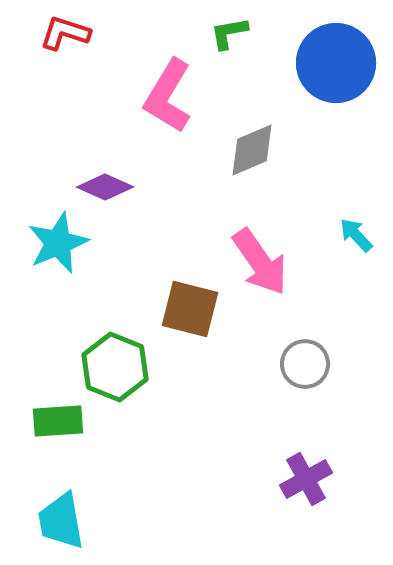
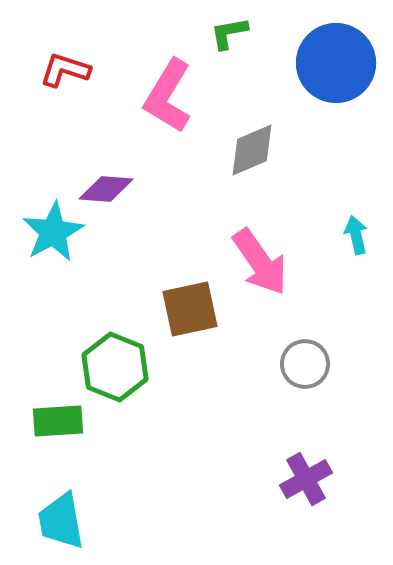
red L-shape: moved 37 px down
purple diamond: moved 1 px right, 2 px down; rotated 20 degrees counterclockwise
cyan arrow: rotated 30 degrees clockwise
cyan star: moved 5 px left, 11 px up; rotated 6 degrees counterclockwise
brown square: rotated 26 degrees counterclockwise
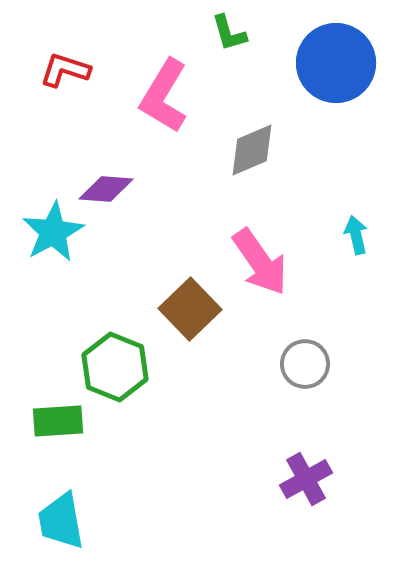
green L-shape: rotated 96 degrees counterclockwise
pink L-shape: moved 4 px left
brown square: rotated 32 degrees counterclockwise
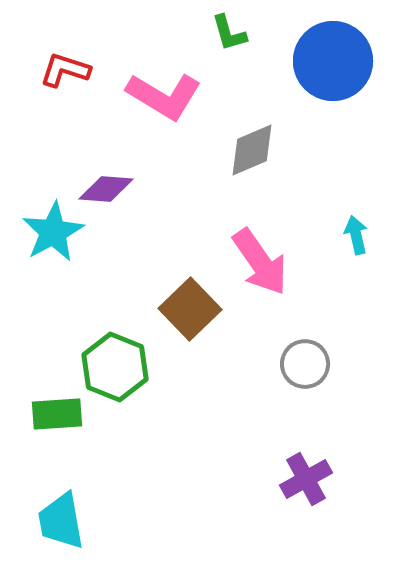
blue circle: moved 3 px left, 2 px up
pink L-shape: rotated 90 degrees counterclockwise
green rectangle: moved 1 px left, 7 px up
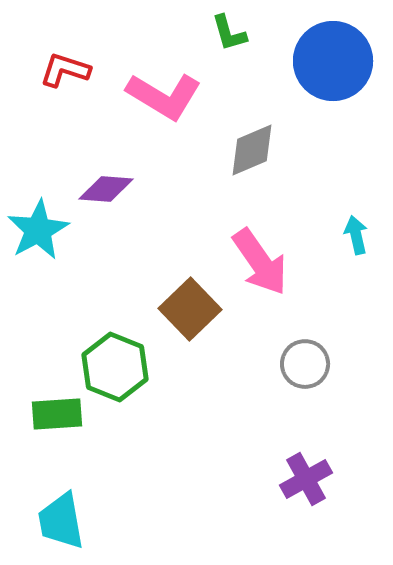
cyan star: moved 15 px left, 2 px up
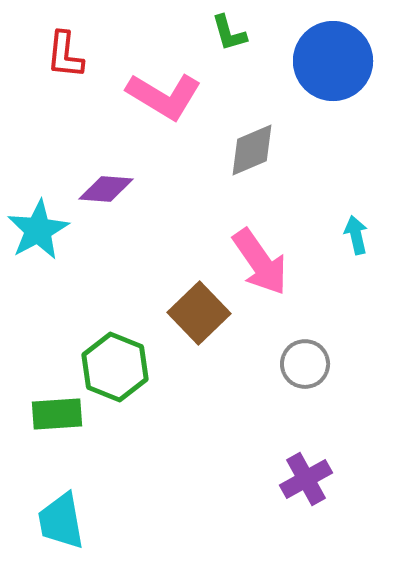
red L-shape: moved 15 px up; rotated 102 degrees counterclockwise
brown square: moved 9 px right, 4 px down
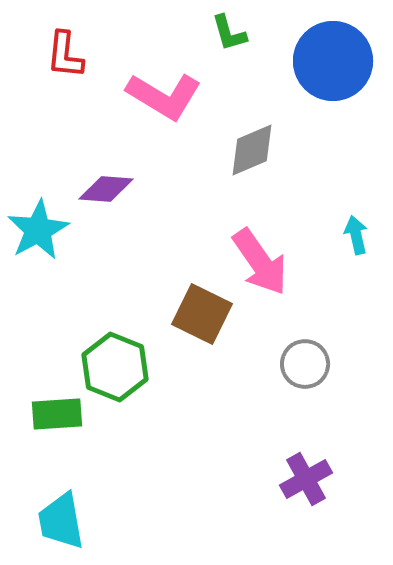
brown square: moved 3 px right, 1 px down; rotated 20 degrees counterclockwise
